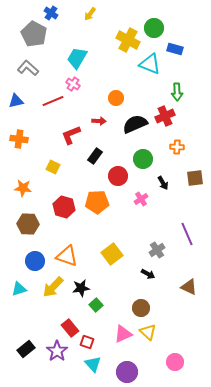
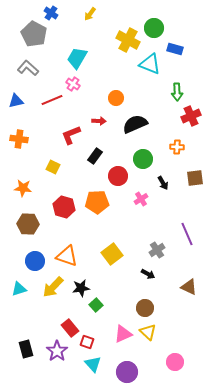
red line at (53, 101): moved 1 px left, 1 px up
red cross at (165, 116): moved 26 px right
brown circle at (141, 308): moved 4 px right
black rectangle at (26, 349): rotated 66 degrees counterclockwise
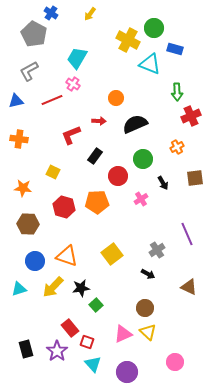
gray L-shape at (28, 68): moved 1 px right, 3 px down; rotated 70 degrees counterclockwise
orange cross at (177, 147): rotated 32 degrees counterclockwise
yellow square at (53, 167): moved 5 px down
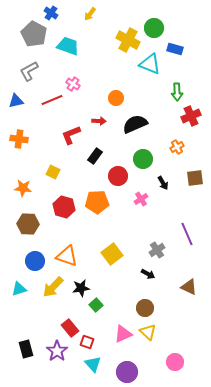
cyan trapezoid at (77, 58): moved 9 px left, 12 px up; rotated 80 degrees clockwise
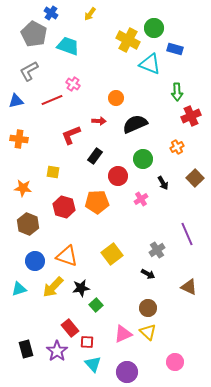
yellow square at (53, 172): rotated 16 degrees counterclockwise
brown square at (195, 178): rotated 36 degrees counterclockwise
brown hexagon at (28, 224): rotated 20 degrees clockwise
brown circle at (145, 308): moved 3 px right
red square at (87, 342): rotated 16 degrees counterclockwise
